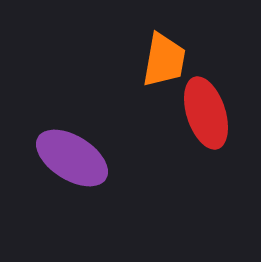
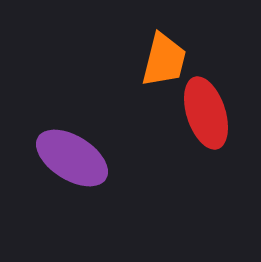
orange trapezoid: rotated 4 degrees clockwise
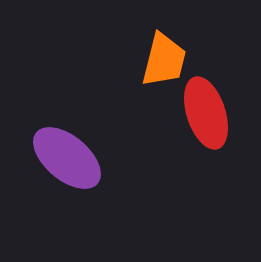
purple ellipse: moved 5 px left; rotated 8 degrees clockwise
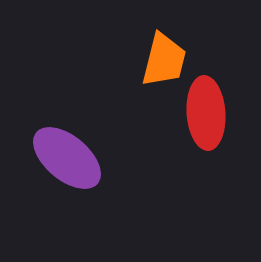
red ellipse: rotated 14 degrees clockwise
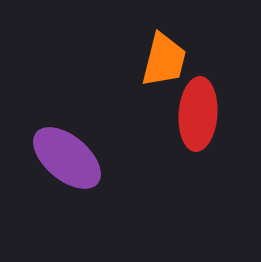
red ellipse: moved 8 px left, 1 px down; rotated 8 degrees clockwise
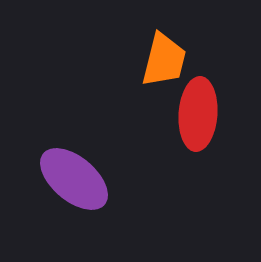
purple ellipse: moved 7 px right, 21 px down
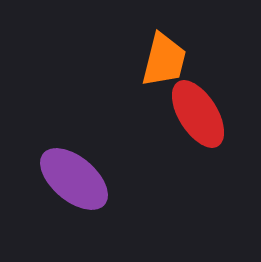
red ellipse: rotated 36 degrees counterclockwise
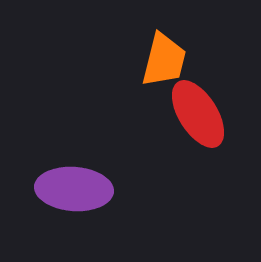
purple ellipse: moved 10 px down; rotated 36 degrees counterclockwise
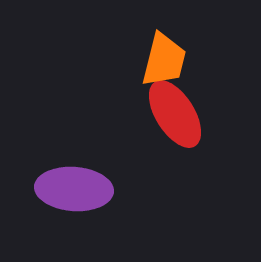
red ellipse: moved 23 px left
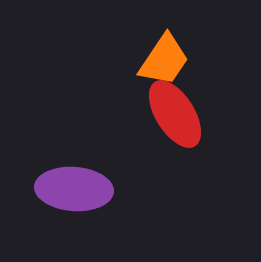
orange trapezoid: rotated 20 degrees clockwise
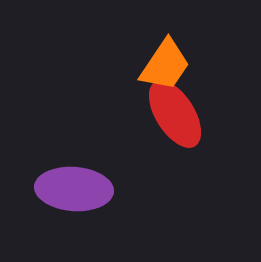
orange trapezoid: moved 1 px right, 5 px down
